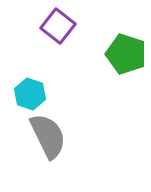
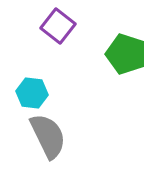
cyan hexagon: moved 2 px right, 1 px up; rotated 12 degrees counterclockwise
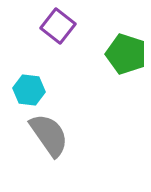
cyan hexagon: moved 3 px left, 3 px up
gray semicircle: moved 1 px right, 1 px up; rotated 9 degrees counterclockwise
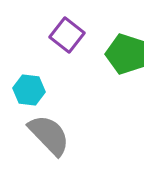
purple square: moved 9 px right, 9 px down
gray semicircle: rotated 9 degrees counterclockwise
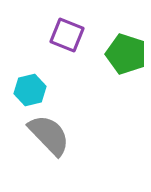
purple square: rotated 16 degrees counterclockwise
cyan hexagon: moved 1 px right; rotated 20 degrees counterclockwise
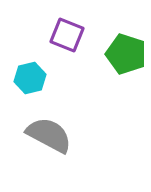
cyan hexagon: moved 12 px up
gray semicircle: rotated 18 degrees counterclockwise
